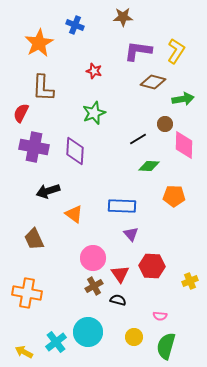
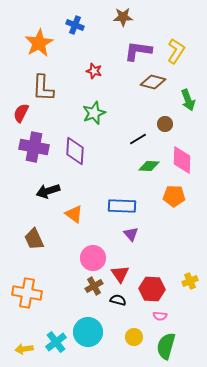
green arrow: moved 5 px right, 1 px down; rotated 80 degrees clockwise
pink diamond: moved 2 px left, 15 px down
red hexagon: moved 23 px down
yellow arrow: moved 3 px up; rotated 36 degrees counterclockwise
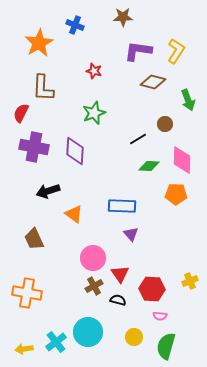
orange pentagon: moved 2 px right, 2 px up
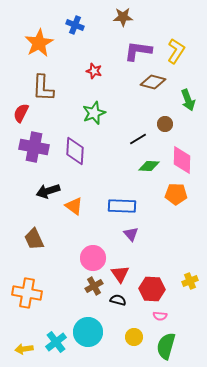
orange triangle: moved 8 px up
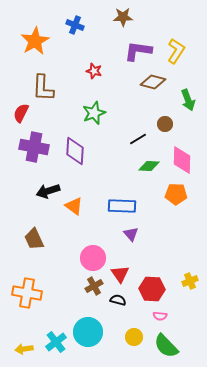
orange star: moved 4 px left, 2 px up
green semicircle: rotated 60 degrees counterclockwise
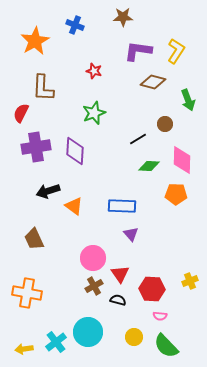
purple cross: moved 2 px right; rotated 20 degrees counterclockwise
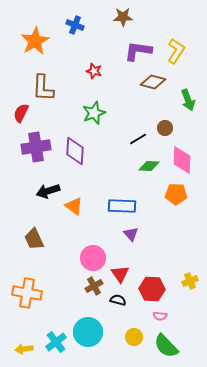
brown circle: moved 4 px down
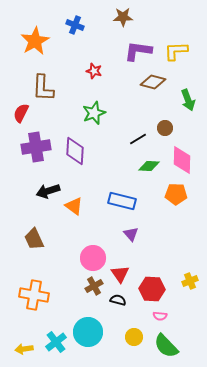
yellow L-shape: rotated 125 degrees counterclockwise
blue rectangle: moved 5 px up; rotated 12 degrees clockwise
orange cross: moved 7 px right, 2 px down
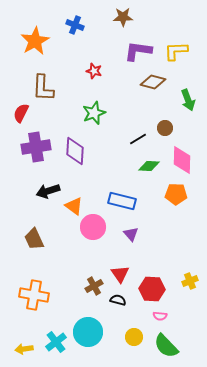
pink circle: moved 31 px up
